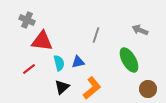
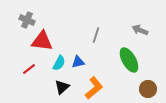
cyan semicircle: rotated 42 degrees clockwise
orange L-shape: moved 2 px right
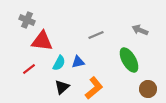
gray line: rotated 49 degrees clockwise
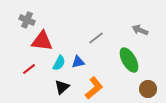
gray line: moved 3 px down; rotated 14 degrees counterclockwise
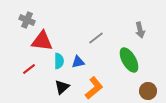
gray arrow: rotated 126 degrees counterclockwise
cyan semicircle: moved 2 px up; rotated 28 degrees counterclockwise
brown circle: moved 2 px down
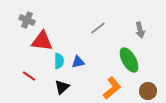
gray line: moved 2 px right, 10 px up
red line: moved 7 px down; rotated 72 degrees clockwise
orange L-shape: moved 18 px right
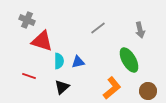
red triangle: rotated 10 degrees clockwise
red line: rotated 16 degrees counterclockwise
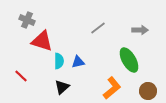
gray arrow: rotated 77 degrees counterclockwise
red line: moved 8 px left; rotated 24 degrees clockwise
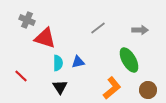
red triangle: moved 3 px right, 3 px up
cyan semicircle: moved 1 px left, 2 px down
black triangle: moved 2 px left; rotated 21 degrees counterclockwise
brown circle: moved 1 px up
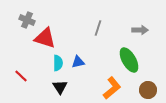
gray line: rotated 35 degrees counterclockwise
